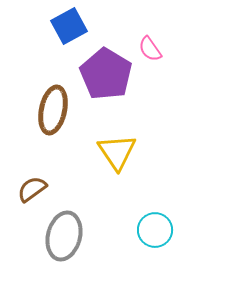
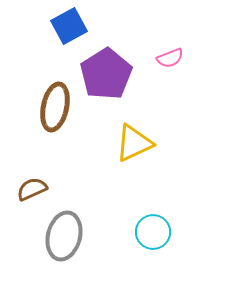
pink semicircle: moved 20 px right, 9 px down; rotated 76 degrees counterclockwise
purple pentagon: rotated 9 degrees clockwise
brown ellipse: moved 2 px right, 3 px up
yellow triangle: moved 17 px right, 9 px up; rotated 39 degrees clockwise
brown semicircle: rotated 12 degrees clockwise
cyan circle: moved 2 px left, 2 px down
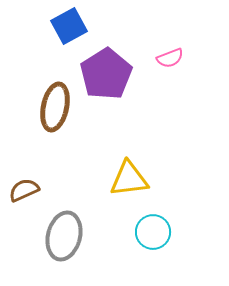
yellow triangle: moved 5 px left, 36 px down; rotated 18 degrees clockwise
brown semicircle: moved 8 px left, 1 px down
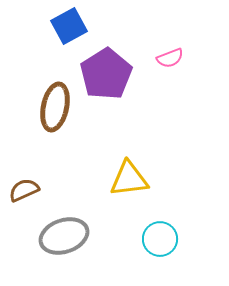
cyan circle: moved 7 px right, 7 px down
gray ellipse: rotated 57 degrees clockwise
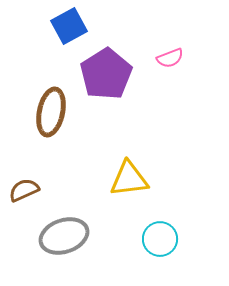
brown ellipse: moved 4 px left, 5 px down
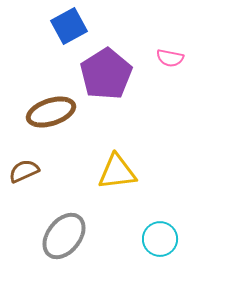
pink semicircle: rotated 32 degrees clockwise
brown ellipse: rotated 60 degrees clockwise
yellow triangle: moved 12 px left, 7 px up
brown semicircle: moved 19 px up
gray ellipse: rotated 33 degrees counterclockwise
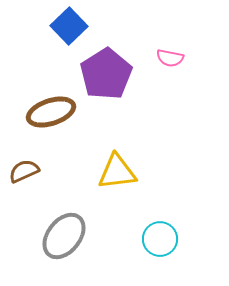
blue square: rotated 15 degrees counterclockwise
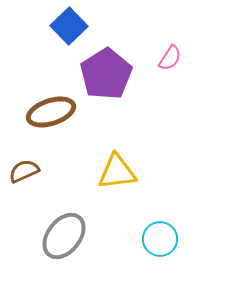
pink semicircle: rotated 68 degrees counterclockwise
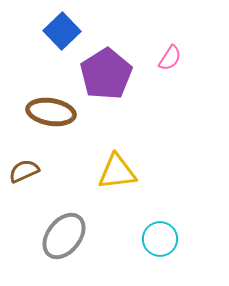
blue square: moved 7 px left, 5 px down
brown ellipse: rotated 27 degrees clockwise
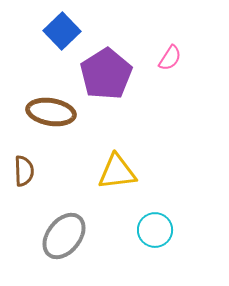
brown semicircle: rotated 112 degrees clockwise
cyan circle: moved 5 px left, 9 px up
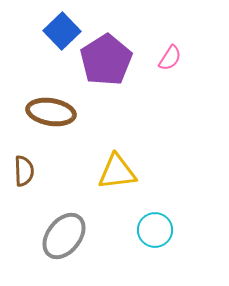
purple pentagon: moved 14 px up
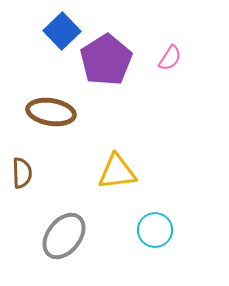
brown semicircle: moved 2 px left, 2 px down
